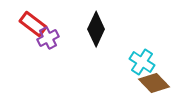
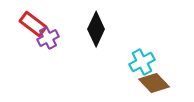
cyan cross: rotated 30 degrees clockwise
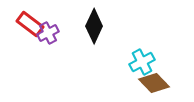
red rectangle: moved 3 px left
black diamond: moved 2 px left, 3 px up
purple cross: moved 5 px up
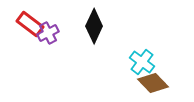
cyan cross: rotated 25 degrees counterclockwise
brown diamond: moved 1 px left
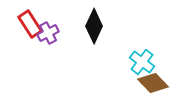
red rectangle: rotated 20 degrees clockwise
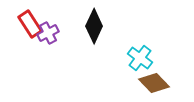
cyan cross: moved 2 px left, 4 px up
brown diamond: moved 1 px right
